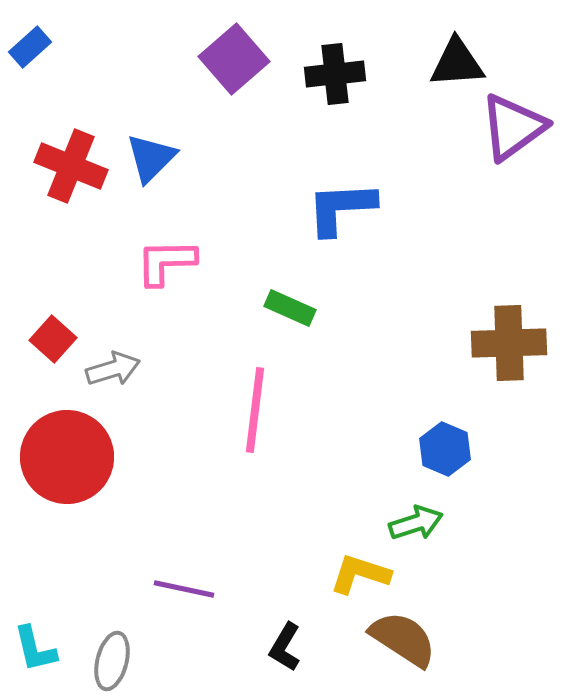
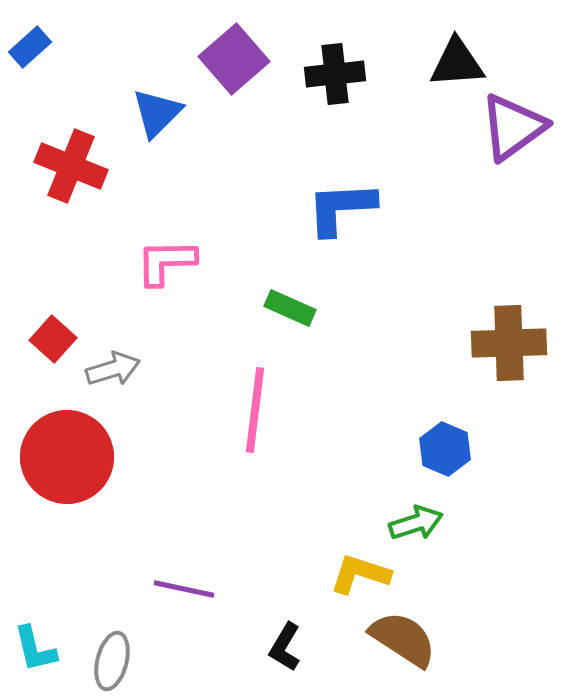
blue triangle: moved 6 px right, 45 px up
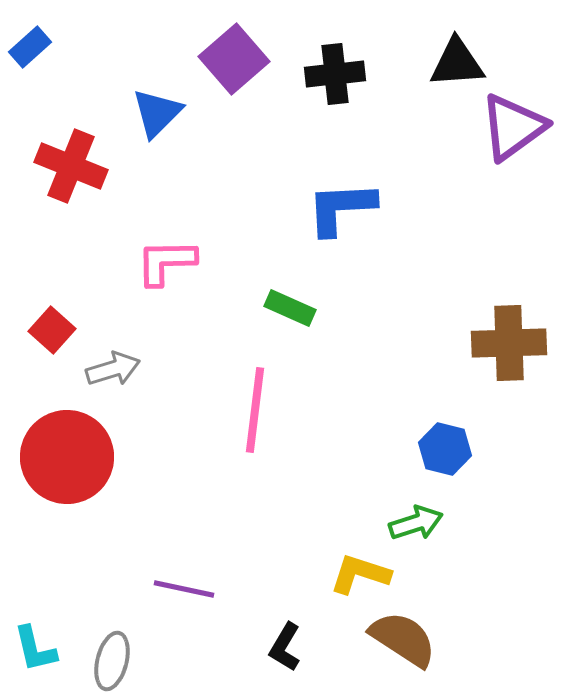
red square: moved 1 px left, 9 px up
blue hexagon: rotated 9 degrees counterclockwise
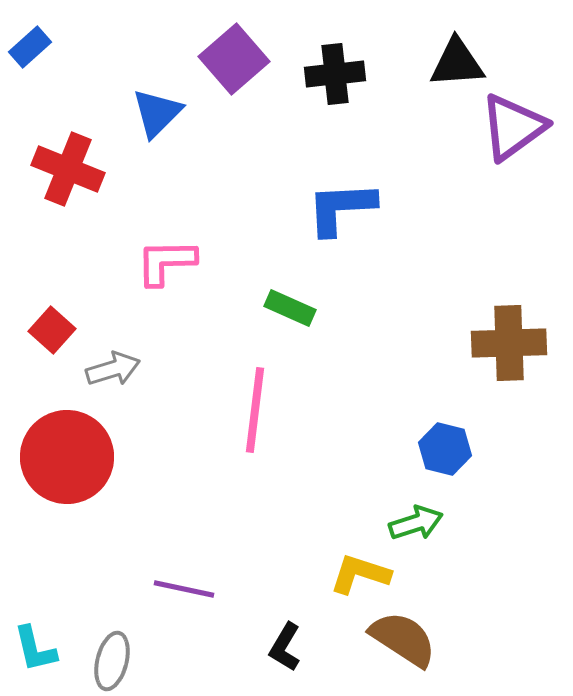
red cross: moved 3 px left, 3 px down
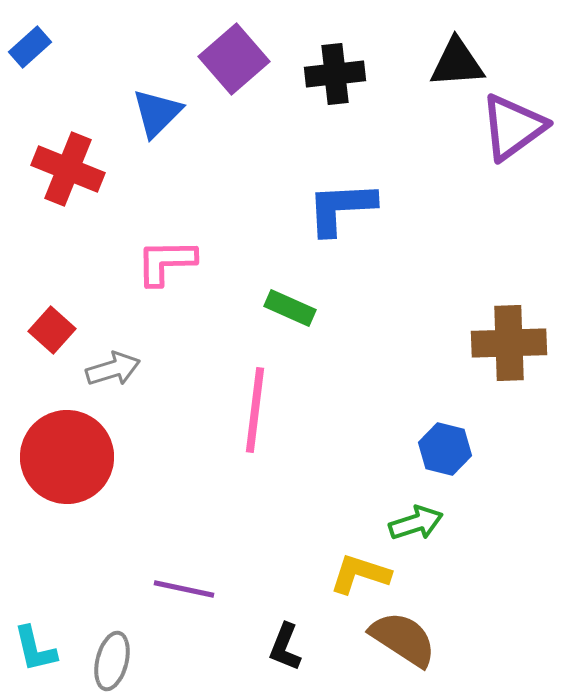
black L-shape: rotated 9 degrees counterclockwise
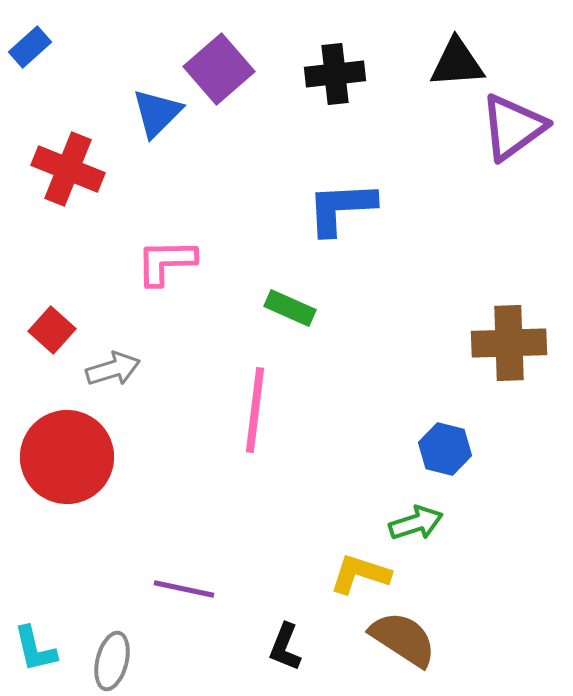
purple square: moved 15 px left, 10 px down
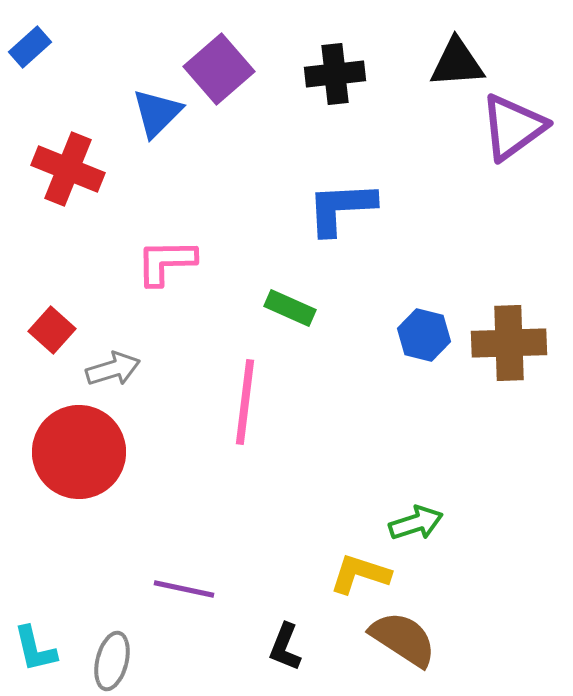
pink line: moved 10 px left, 8 px up
blue hexagon: moved 21 px left, 114 px up
red circle: moved 12 px right, 5 px up
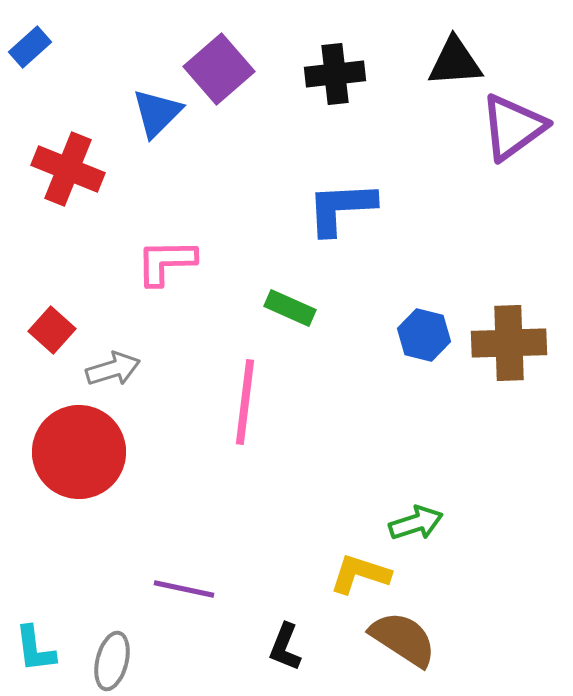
black triangle: moved 2 px left, 1 px up
cyan L-shape: rotated 6 degrees clockwise
